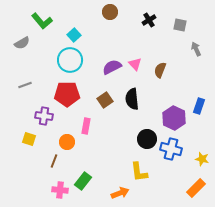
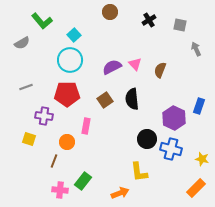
gray line: moved 1 px right, 2 px down
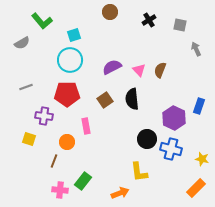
cyan square: rotated 24 degrees clockwise
pink triangle: moved 4 px right, 6 px down
pink rectangle: rotated 21 degrees counterclockwise
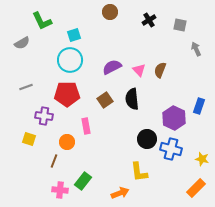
green L-shape: rotated 15 degrees clockwise
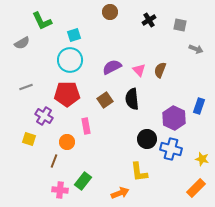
gray arrow: rotated 136 degrees clockwise
purple cross: rotated 24 degrees clockwise
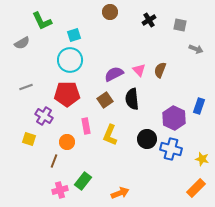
purple semicircle: moved 2 px right, 7 px down
yellow L-shape: moved 29 px left, 37 px up; rotated 30 degrees clockwise
pink cross: rotated 21 degrees counterclockwise
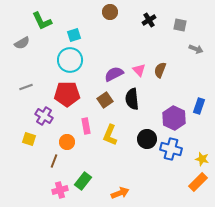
orange rectangle: moved 2 px right, 6 px up
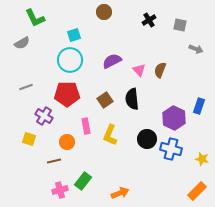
brown circle: moved 6 px left
green L-shape: moved 7 px left, 3 px up
purple semicircle: moved 2 px left, 13 px up
brown line: rotated 56 degrees clockwise
orange rectangle: moved 1 px left, 9 px down
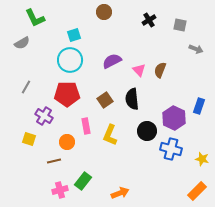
gray line: rotated 40 degrees counterclockwise
black circle: moved 8 px up
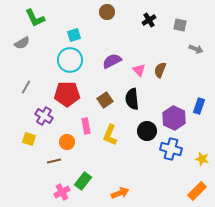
brown circle: moved 3 px right
pink cross: moved 2 px right, 2 px down; rotated 14 degrees counterclockwise
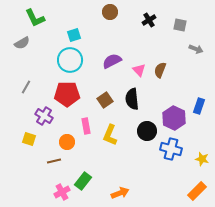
brown circle: moved 3 px right
